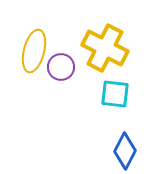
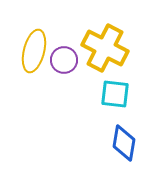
purple circle: moved 3 px right, 7 px up
blue diamond: moved 1 px left, 8 px up; rotated 18 degrees counterclockwise
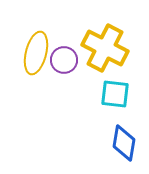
yellow ellipse: moved 2 px right, 2 px down
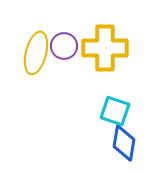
yellow cross: rotated 27 degrees counterclockwise
purple circle: moved 14 px up
cyan square: moved 17 px down; rotated 12 degrees clockwise
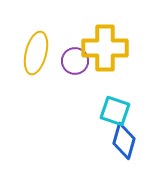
purple circle: moved 11 px right, 15 px down
blue diamond: moved 2 px up; rotated 6 degrees clockwise
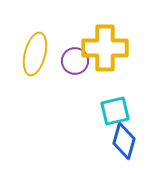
yellow ellipse: moved 1 px left, 1 px down
cyan square: rotated 32 degrees counterclockwise
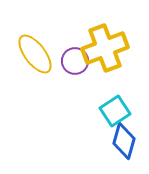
yellow cross: rotated 21 degrees counterclockwise
yellow ellipse: rotated 51 degrees counterclockwise
cyan square: rotated 20 degrees counterclockwise
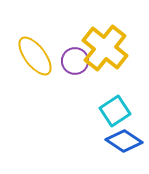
yellow cross: rotated 30 degrees counterclockwise
yellow ellipse: moved 2 px down
blue diamond: rotated 72 degrees counterclockwise
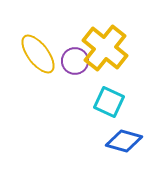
yellow ellipse: moved 3 px right, 2 px up
cyan square: moved 6 px left, 9 px up; rotated 32 degrees counterclockwise
blue diamond: rotated 18 degrees counterclockwise
